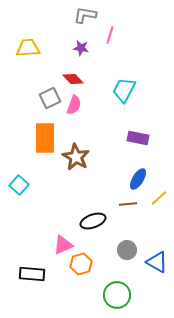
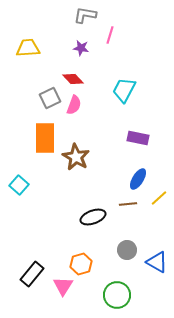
black ellipse: moved 4 px up
pink triangle: moved 41 px down; rotated 35 degrees counterclockwise
black rectangle: rotated 55 degrees counterclockwise
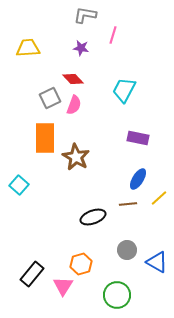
pink line: moved 3 px right
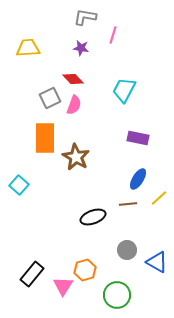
gray L-shape: moved 2 px down
orange hexagon: moved 4 px right, 6 px down
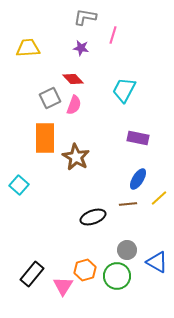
green circle: moved 19 px up
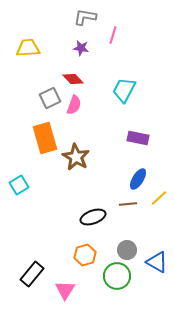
orange rectangle: rotated 16 degrees counterclockwise
cyan square: rotated 18 degrees clockwise
orange hexagon: moved 15 px up
pink triangle: moved 2 px right, 4 px down
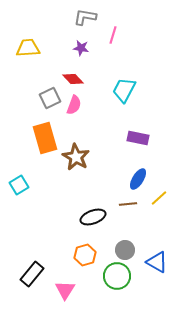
gray circle: moved 2 px left
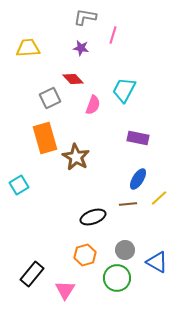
pink semicircle: moved 19 px right
green circle: moved 2 px down
